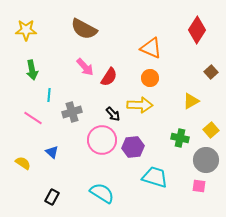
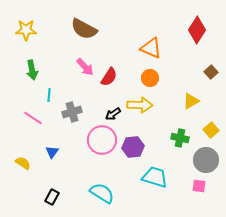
black arrow: rotated 98 degrees clockwise
blue triangle: rotated 24 degrees clockwise
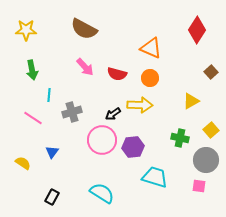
red semicircle: moved 8 px right, 3 px up; rotated 72 degrees clockwise
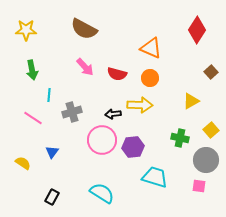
black arrow: rotated 28 degrees clockwise
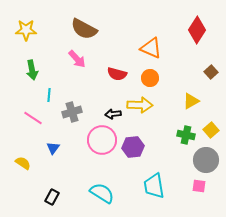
pink arrow: moved 8 px left, 8 px up
green cross: moved 6 px right, 3 px up
blue triangle: moved 1 px right, 4 px up
cyan trapezoid: moved 1 px left, 9 px down; rotated 116 degrees counterclockwise
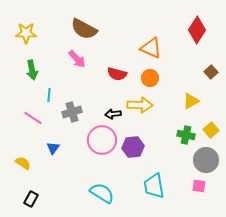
yellow star: moved 3 px down
black rectangle: moved 21 px left, 2 px down
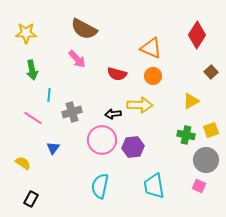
red diamond: moved 5 px down
orange circle: moved 3 px right, 2 px up
yellow square: rotated 21 degrees clockwise
pink square: rotated 16 degrees clockwise
cyan semicircle: moved 2 px left, 7 px up; rotated 110 degrees counterclockwise
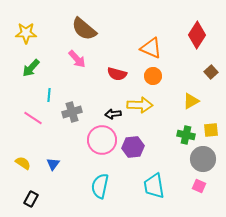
brown semicircle: rotated 12 degrees clockwise
green arrow: moved 1 px left, 2 px up; rotated 54 degrees clockwise
yellow square: rotated 14 degrees clockwise
blue triangle: moved 16 px down
gray circle: moved 3 px left, 1 px up
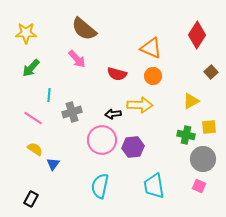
yellow square: moved 2 px left, 3 px up
yellow semicircle: moved 12 px right, 14 px up
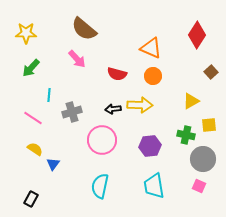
black arrow: moved 5 px up
yellow square: moved 2 px up
purple hexagon: moved 17 px right, 1 px up
